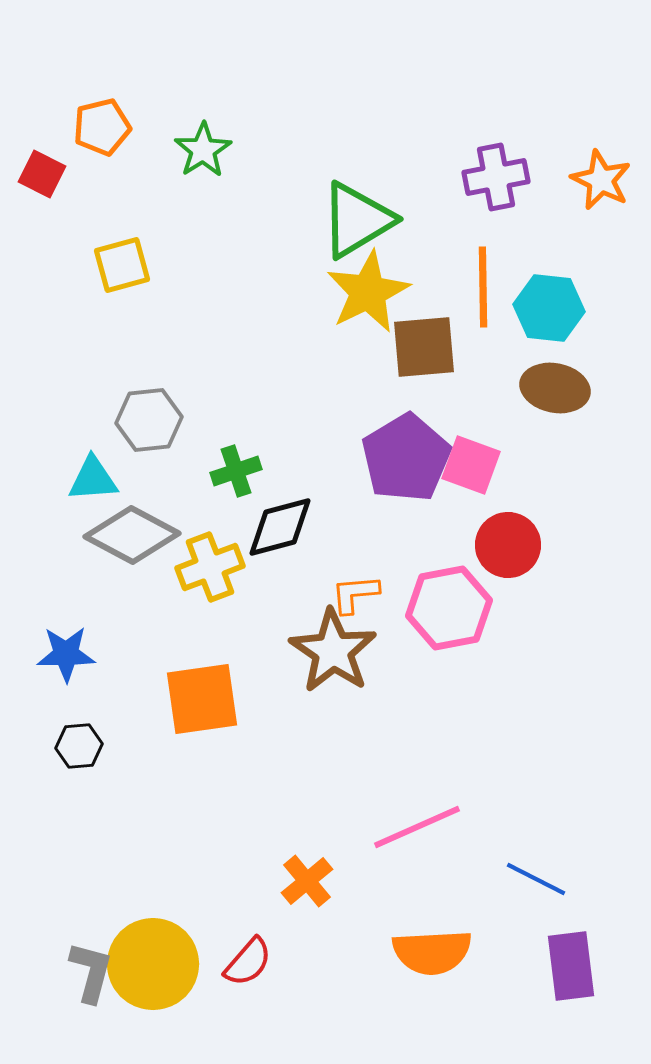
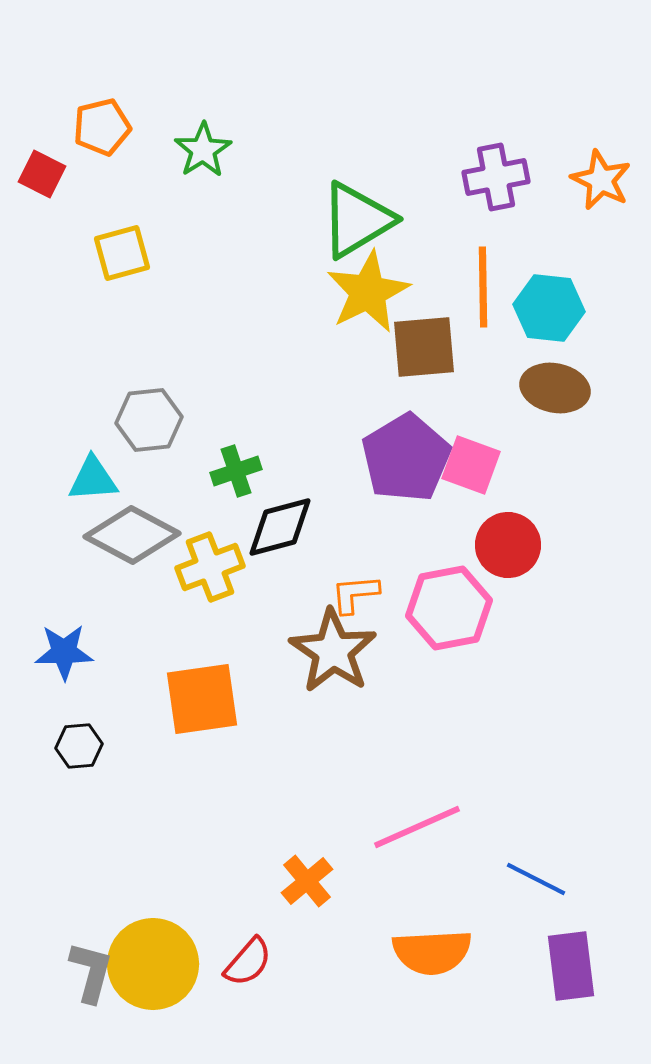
yellow square: moved 12 px up
blue star: moved 2 px left, 2 px up
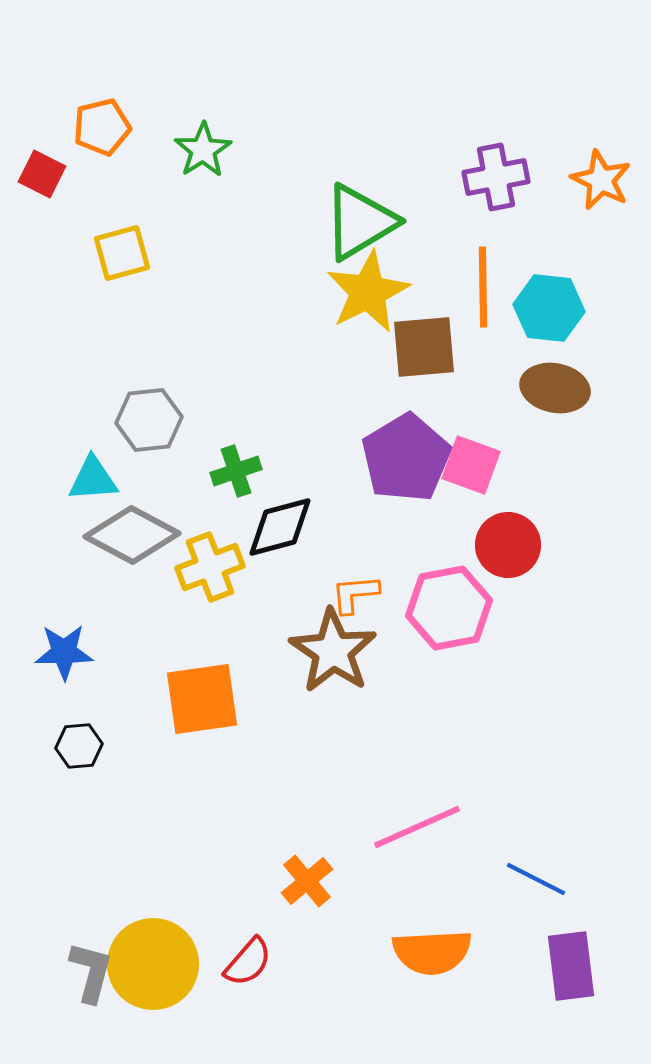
green triangle: moved 3 px right, 2 px down
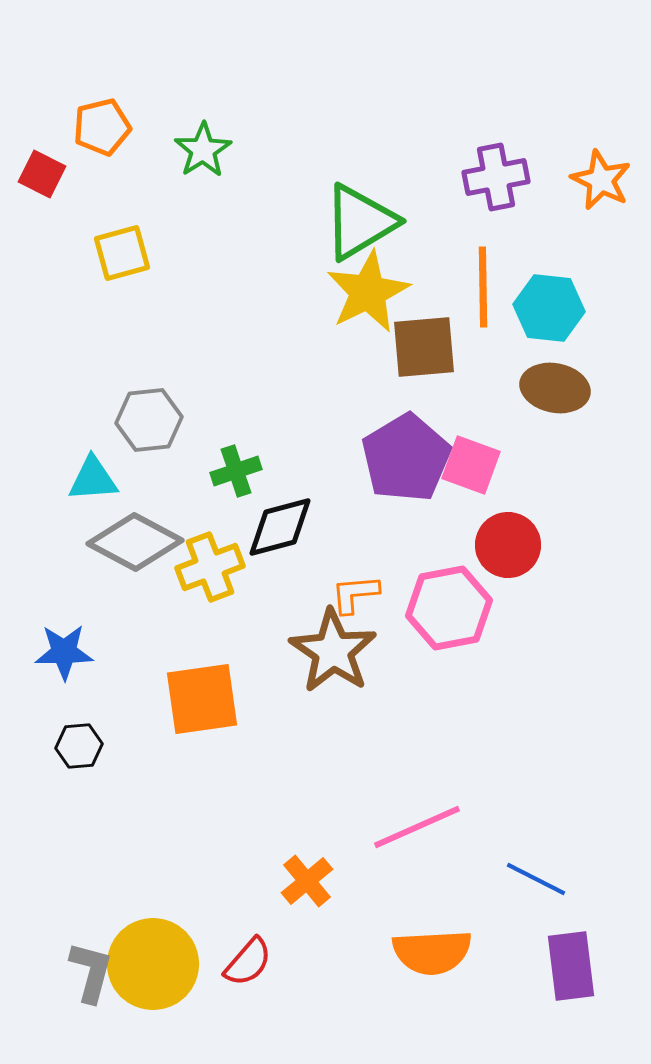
gray diamond: moved 3 px right, 7 px down
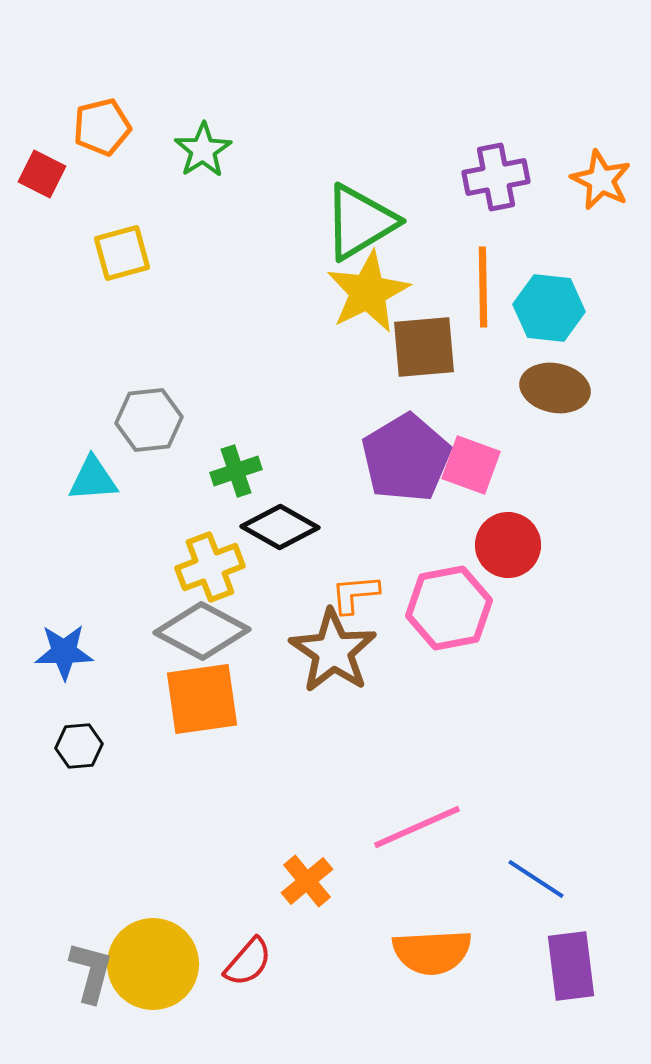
black diamond: rotated 44 degrees clockwise
gray diamond: moved 67 px right, 89 px down
blue line: rotated 6 degrees clockwise
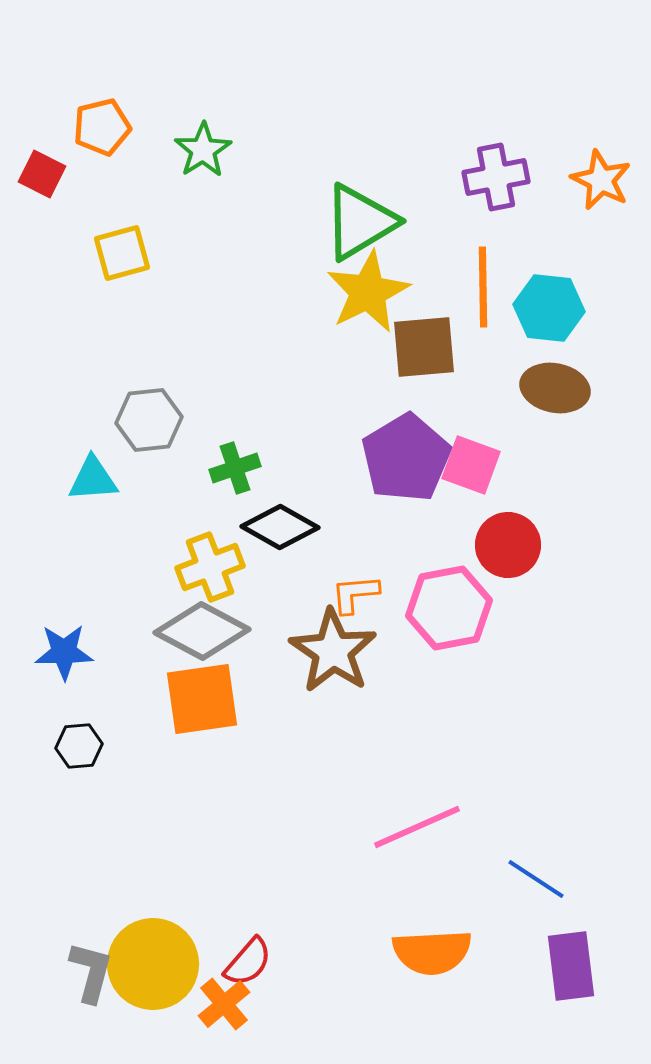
green cross: moved 1 px left, 3 px up
orange cross: moved 83 px left, 123 px down
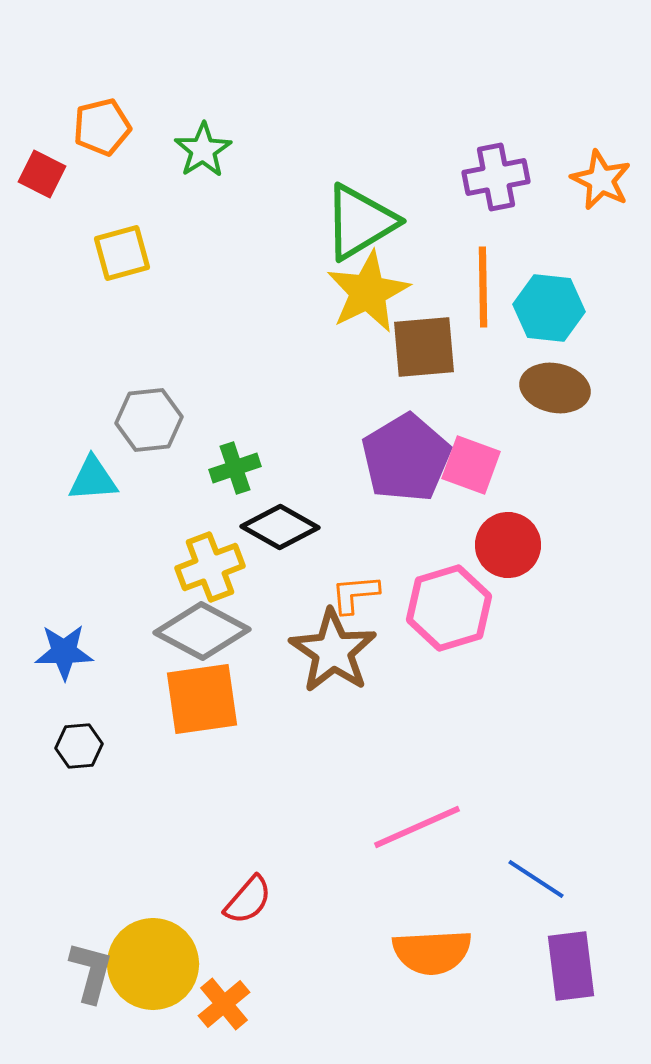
pink hexagon: rotated 6 degrees counterclockwise
red semicircle: moved 62 px up
